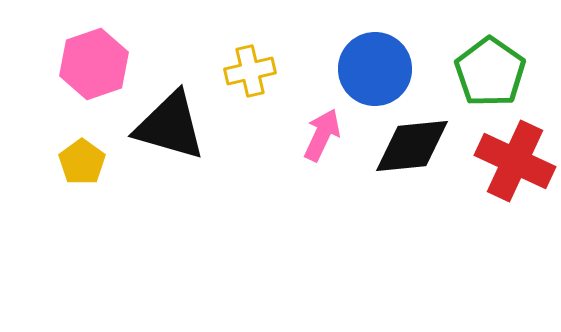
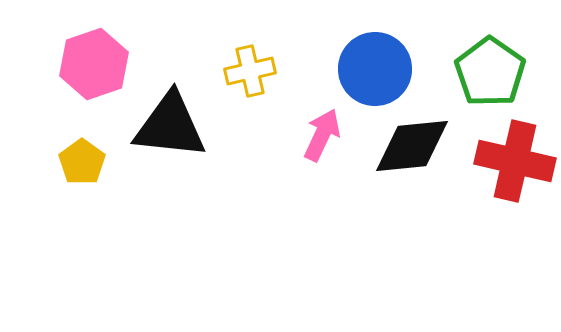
black triangle: rotated 10 degrees counterclockwise
red cross: rotated 12 degrees counterclockwise
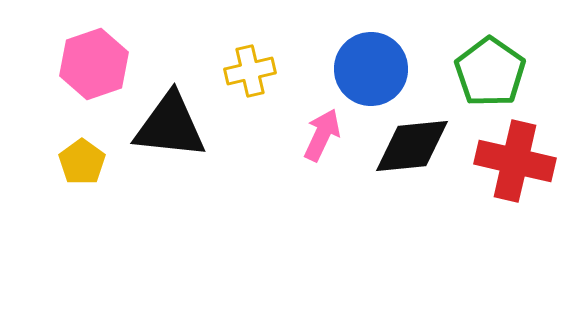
blue circle: moved 4 px left
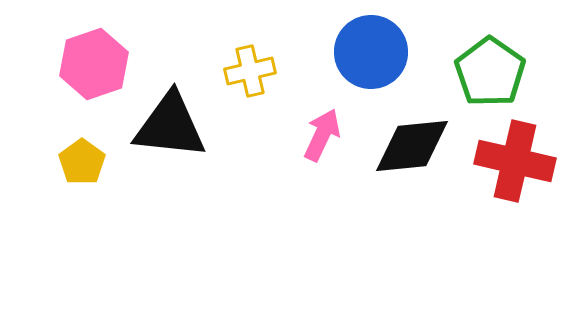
blue circle: moved 17 px up
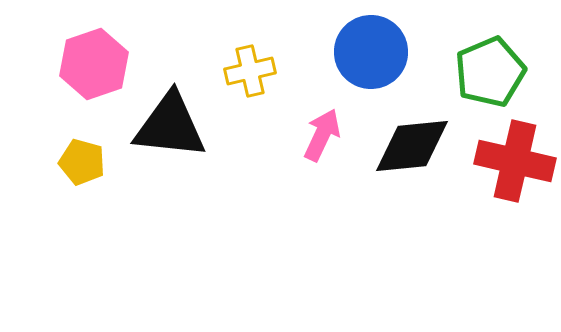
green pentagon: rotated 14 degrees clockwise
yellow pentagon: rotated 21 degrees counterclockwise
